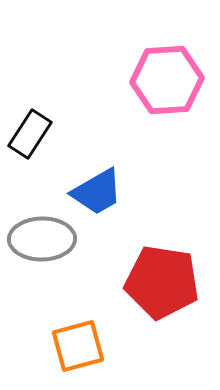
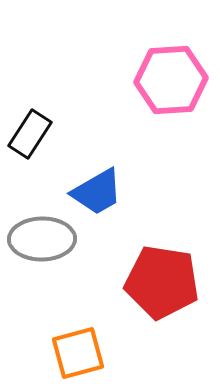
pink hexagon: moved 4 px right
orange square: moved 7 px down
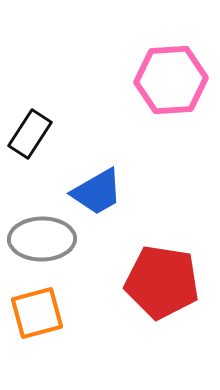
orange square: moved 41 px left, 40 px up
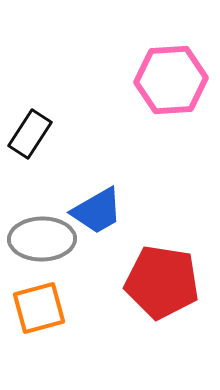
blue trapezoid: moved 19 px down
orange square: moved 2 px right, 5 px up
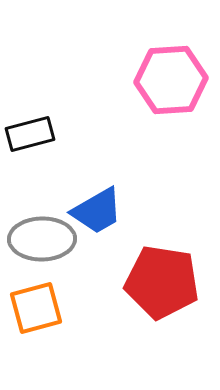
black rectangle: rotated 42 degrees clockwise
orange square: moved 3 px left
